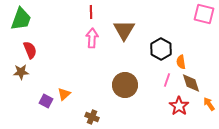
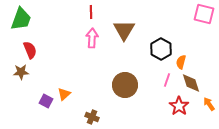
orange semicircle: rotated 24 degrees clockwise
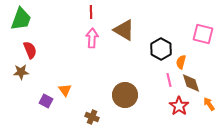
pink square: moved 1 px left, 20 px down
brown triangle: rotated 30 degrees counterclockwise
pink line: moved 2 px right; rotated 32 degrees counterclockwise
brown circle: moved 10 px down
orange triangle: moved 1 px right, 4 px up; rotated 24 degrees counterclockwise
